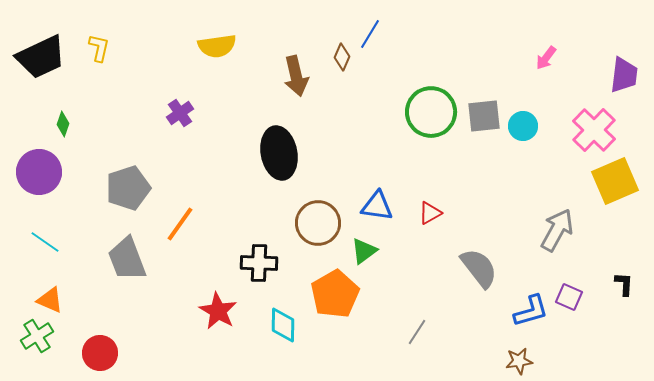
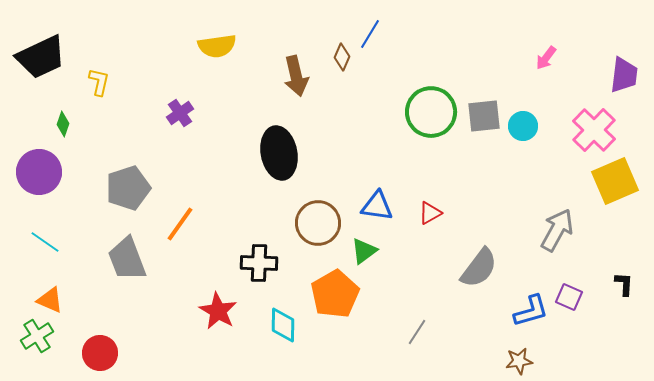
yellow L-shape: moved 34 px down
gray semicircle: rotated 75 degrees clockwise
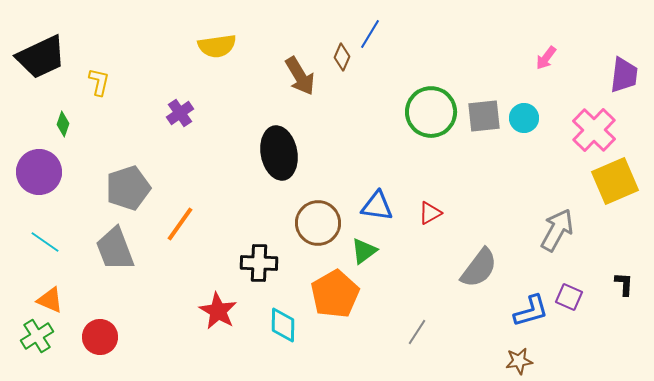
brown arrow: moved 4 px right; rotated 18 degrees counterclockwise
cyan circle: moved 1 px right, 8 px up
gray trapezoid: moved 12 px left, 10 px up
red circle: moved 16 px up
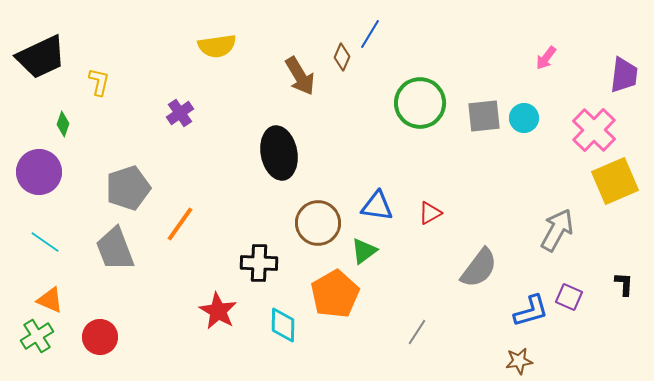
green circle: moved 11 px left, 9 px up
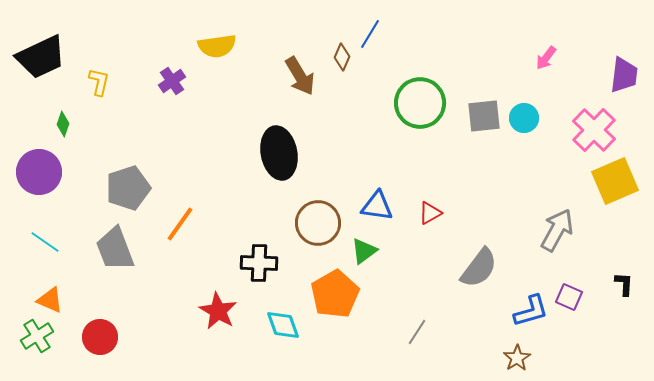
purple cross: moved 8 px left, 32 px up
cyan diamond: rotated 21 degrees counterclockwise
brown star: moved 2 px left, 3 px up; rotated 24 degrees counterclockwise
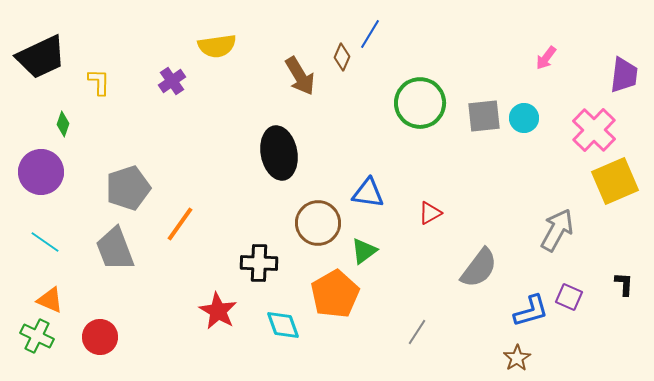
yellow L-shape: rotated 12 degrees counterclockwise
purple circle: moved 2 px right
blue triangle: moved 9 px left, 13 px up
green cross: rotated 32 degrees counterclockwise
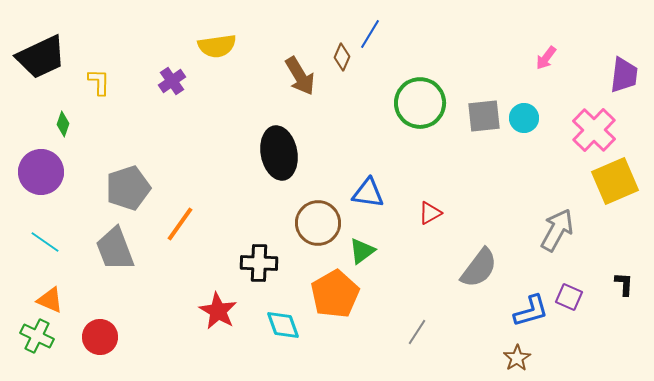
green triangle: moved 2 px left
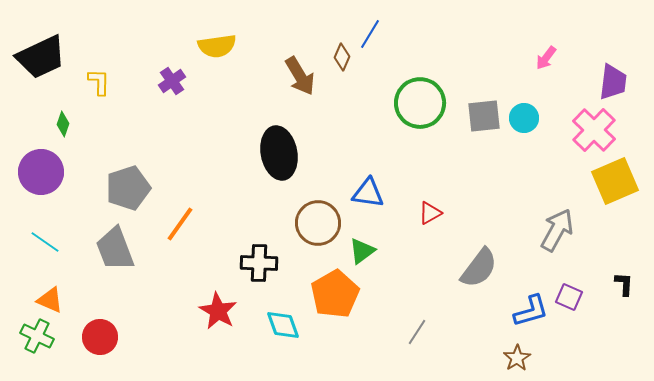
purple trapezoid: moved 11 px left, 7 px down
